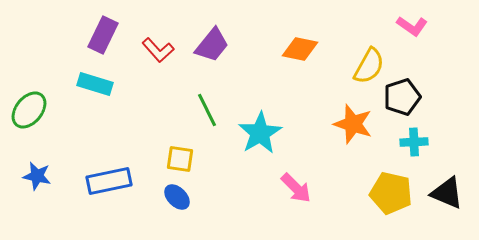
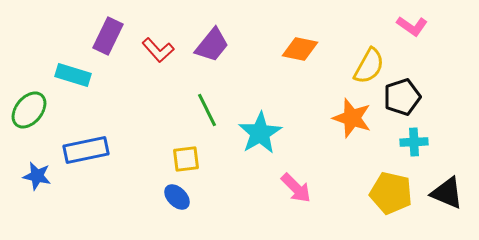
purple rectangle: moved 5 px right, 1 px down
cyan rectangle: moved 22 px left, 9 px up
orange star: moved 1 px left, 6 px up
yellow square: moved 6 px right; rotated 16 degrees counterclockwise
blue rectangle: moved 23 px left, 31 px up
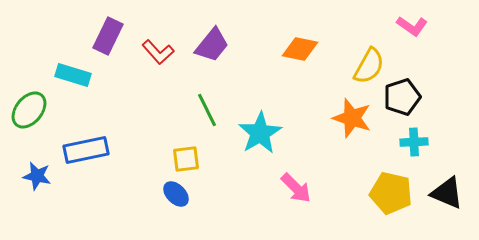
red L-shape: moved 2 px down
blue ellipse: moved 1 px left, 3 px up
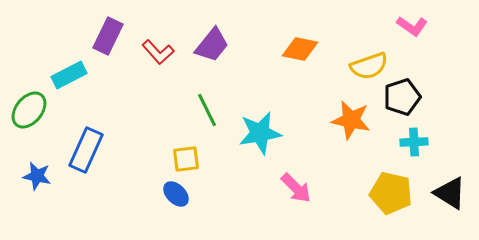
yellow semicircle: rotated 42 degrees clockwise
cyan rectangle: moved 4 px left; rotated 44 degrees counterclockwise
orange star: moved 1 px left, 2 px down; rotated 6 degrees counterclockwise
cyan star: rotated 21 degrees clockwise
blue rectangle: rotated 54 degrees counterclockwise
black triangle: moved 3 px right; rotated 9 degrees clockwise
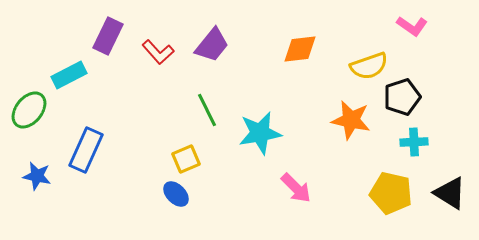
orange diamond: rotated 18 degrees counterclockwise
yellow square: rotated 16 degrees counterclockwise
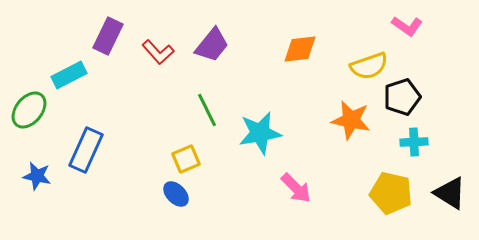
pink L-shape: moved 5 px left
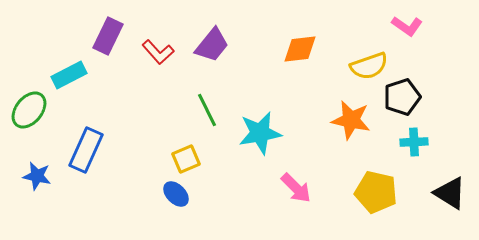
yellow pentagon: moved 15 px left, 1 px up
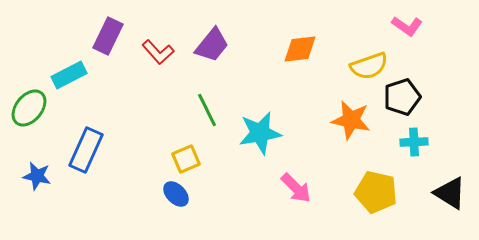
green ellipse: moved 2 px up
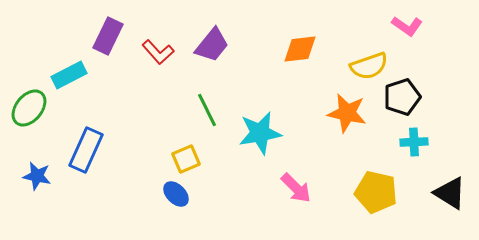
orange star: moved 4 px left, 7 px up
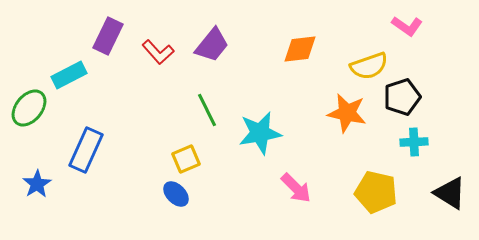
blue star: moved 8 px down; rotated 28 degrees clockwise
